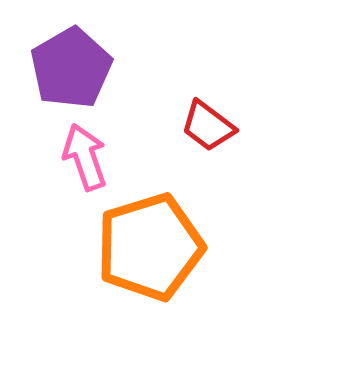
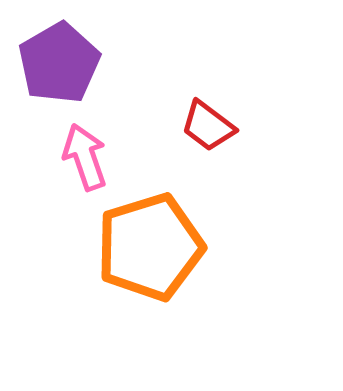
purple pentagon: moved 12 px left, 5 px up
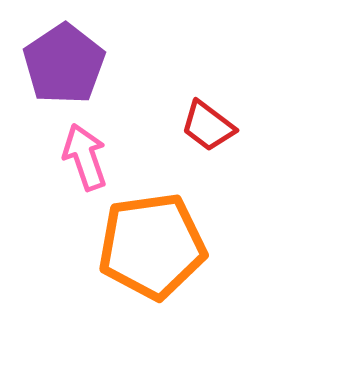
purple pentagon: moved 5 px right, 1 px down; rotated 4 degrees counterclockwise
orange pentagon: moved 2 px right, 1 px up; rotated 9 degrees clockwise
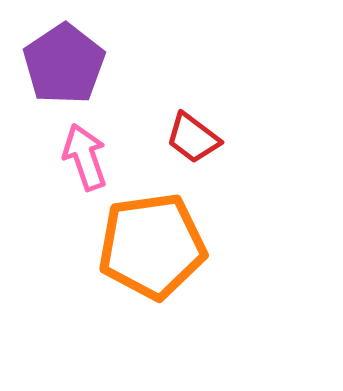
red trapezoid: moved 15 px left, 12 px down
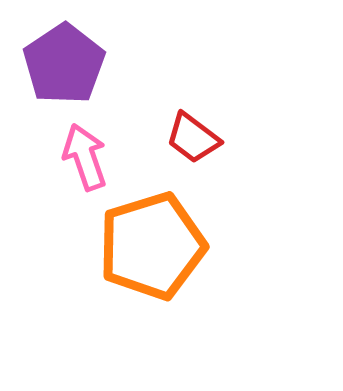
orange pentagon: rotated 9 degrees counterclockwise
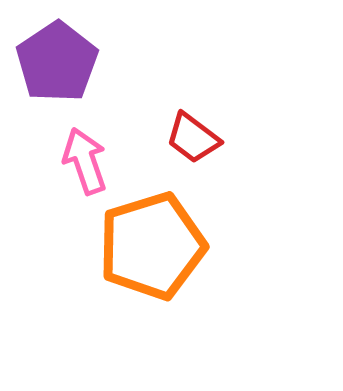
purple pentagon: moved 7 px left, 2 px up
pink arrow: moved 4 px down
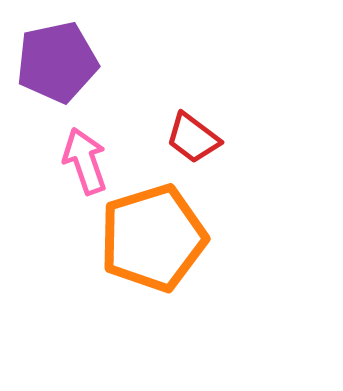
purple pentagon: rotated 22 degrees clockwise
orange pentagon: moved 1 px right, 8 px up
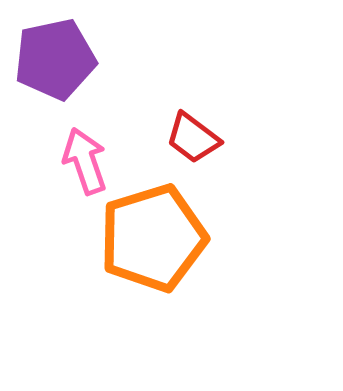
purple pentagon: moved 2 px left, 3 px up
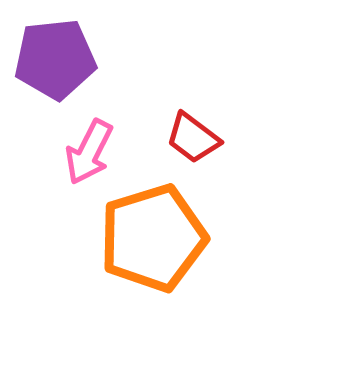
purple pentagon: rotated 6 degrees clockwise
pink arrow: moved 4 px right, 9 px up; rotated 134 degrees counterclockwise
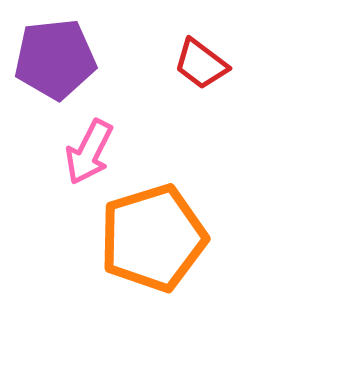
red trapezoid: moved 8 px right, 74 px up
